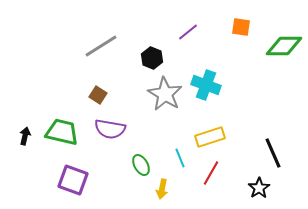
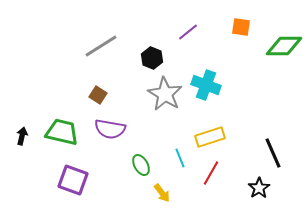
black arrow: moved 3 px left
yellow arrow: moved 4 px down; rotated 48 degrees counterclockwise
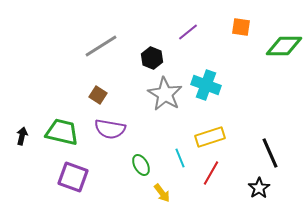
black line: moved 3 px left
purple square: moved 3 px up
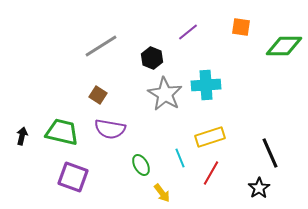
cyan cross: rotated 24 degrees counterclockwise
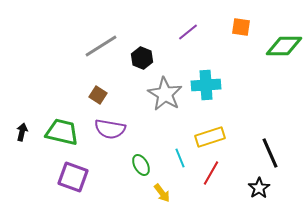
black hexagon: moved 10 px left
black arrow: moved 4 px up
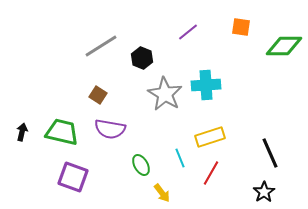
black star: moved 5 px right, 4 px down
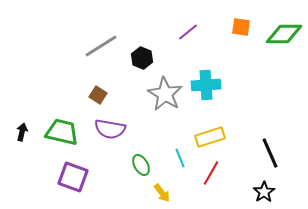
green diamond: moved 12 px up
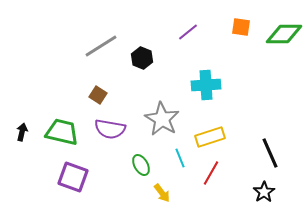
gray star: moved 3 px left, 25 px down
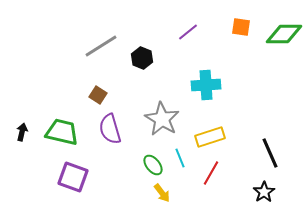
purple semicircle: rotated 64 degrees clockwise
green ellipse: moved 12 px right; rotated 10 degrees counterclockwise
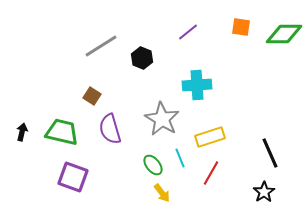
cyan cross: moved 9 px left
brown square: moved 6 px left, 1 px down
